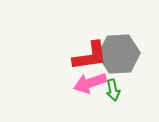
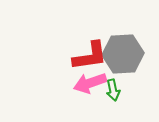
gray hexagon: moved 4 px right
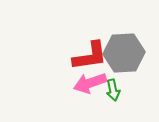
gray hexagon: moved 1 px right, 1 px up
